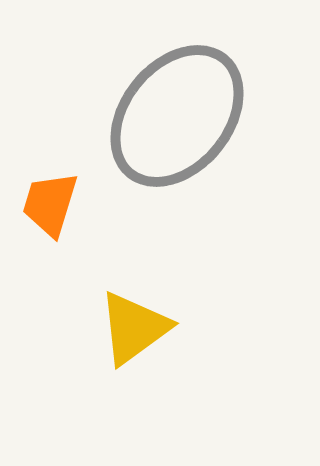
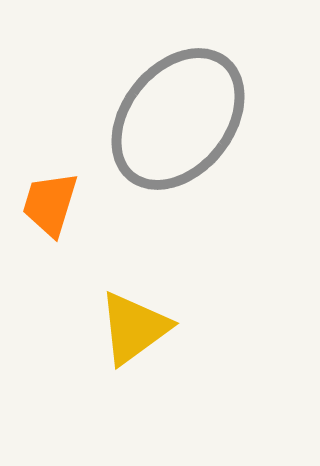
gray ellipse: moved 1 px right, 3 px down
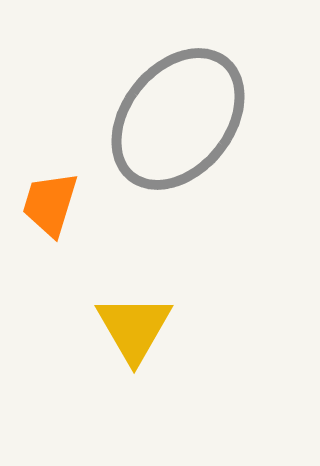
yellow triangle: rotated 24 degrees counterclockwise
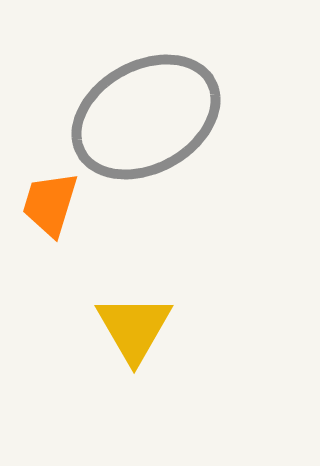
gray ellipse: moved 32 px left, 2 px up; rotated 22 degrees clockwise
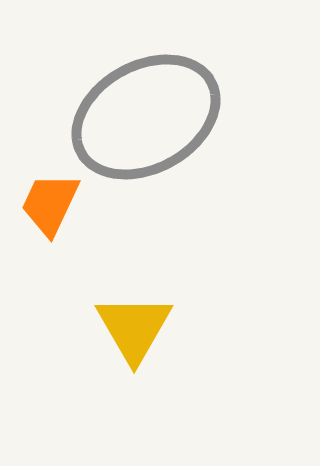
orange trapezoid: rotated 8 degrees clockwise
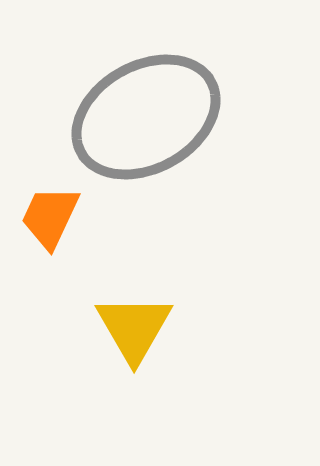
orange trapezoid: moved 13 px down
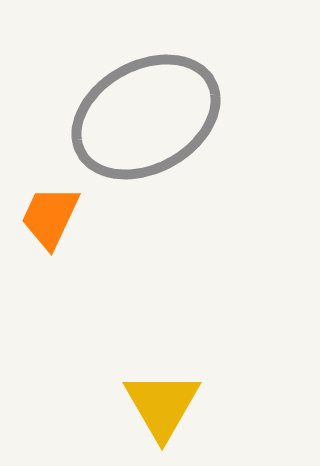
yellow triangle: moved 28 px right, 77 px down
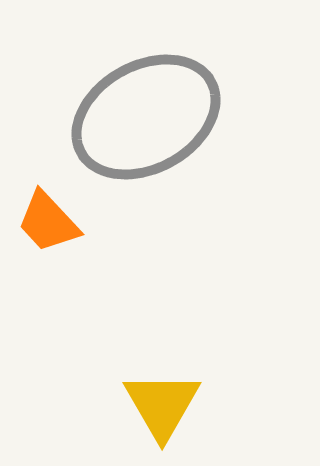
orange trapezoid: moved 2 px left, 5 px down; rotated 68 degrees counterclockwise
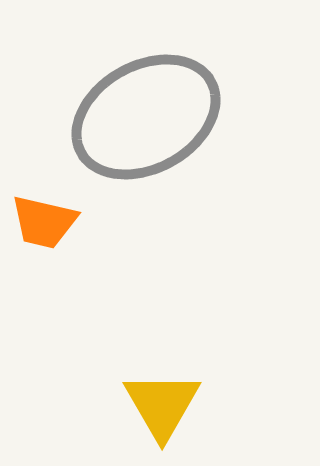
orange trapezoid: moved 4 px left; rotated 34 degrees counterclockwise
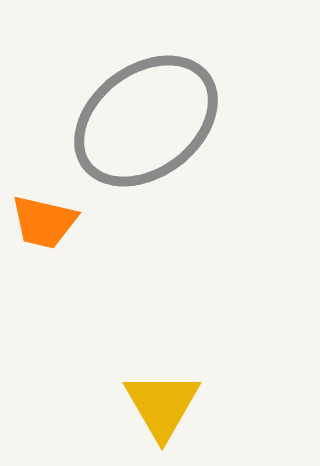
gray ellipse: moved 4 px down; rotated 8 degrees counterclockwise
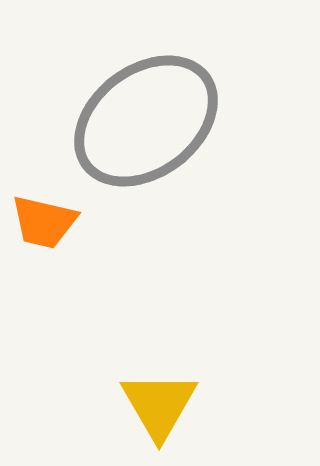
yellow triangle: moved 3 px left
